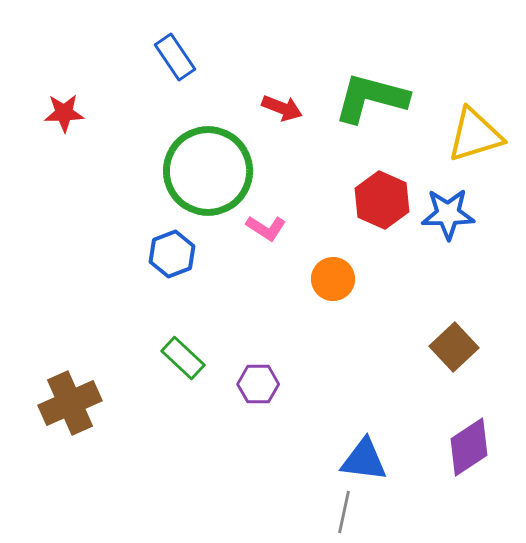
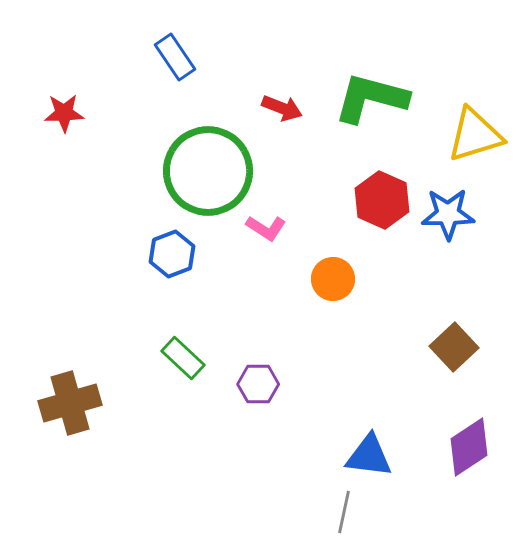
brown cross: rotated 8 degrees clockwise
blue triangle: moved 5 px right, 4 px up
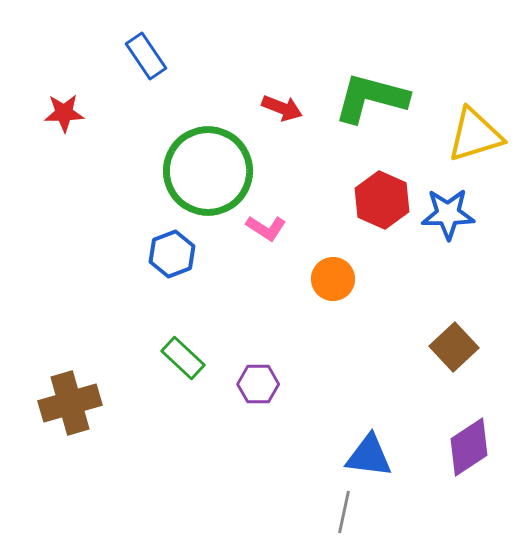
blue rectangle: moved 29 px left, 1 px up
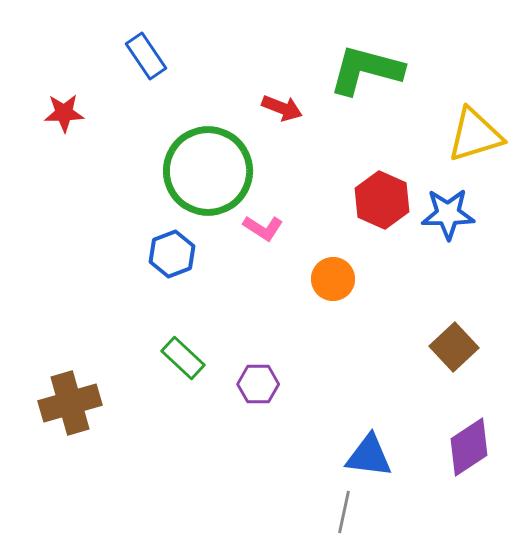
green L-shape: moved 5 px left, 28 px up
pink L-shape: moved 3 px left
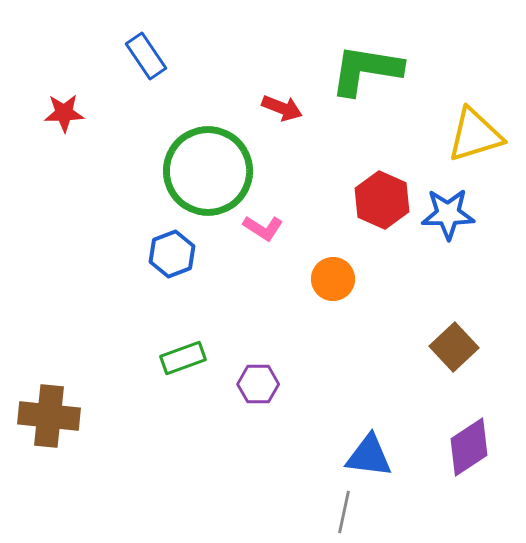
green L-shape: rotated 6 degrees counterclockwise
green rectangle: rotated 63 degrees counterclockwise
brown cross: moved 21 px left, 13 px down; rotated 22 degrees clockwise
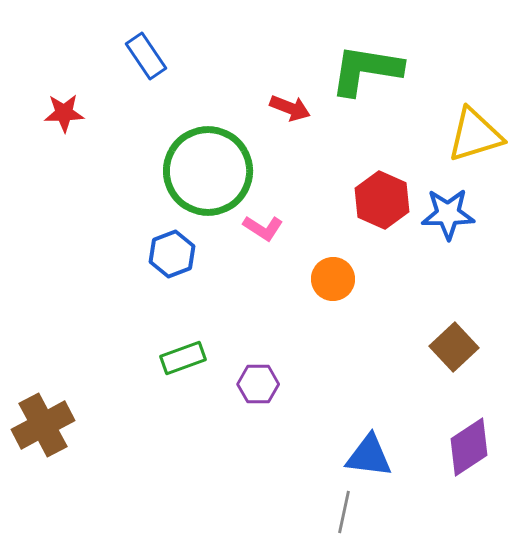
red arrow: moved 8 px right
brown cross: moved 6 px left, 9 px down; rotated 34 degrees counterclockwise
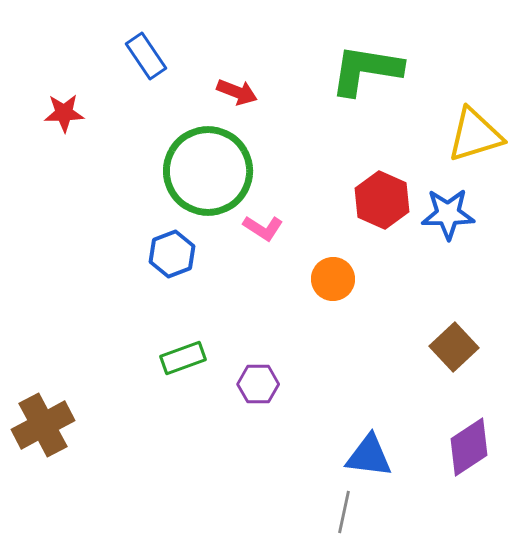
red arrow: moved 53 px left, 16 px up
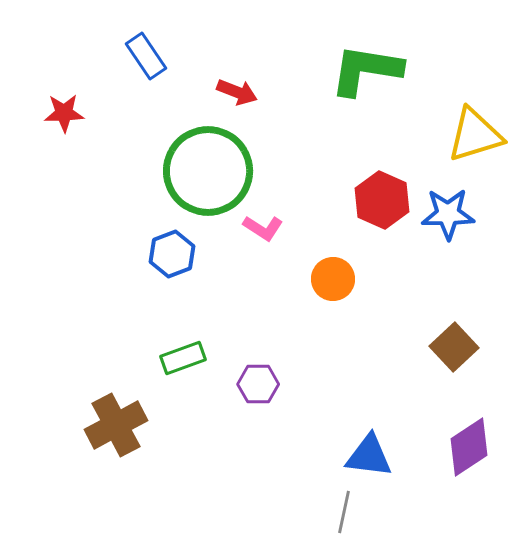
brown cross: moved 73 px right
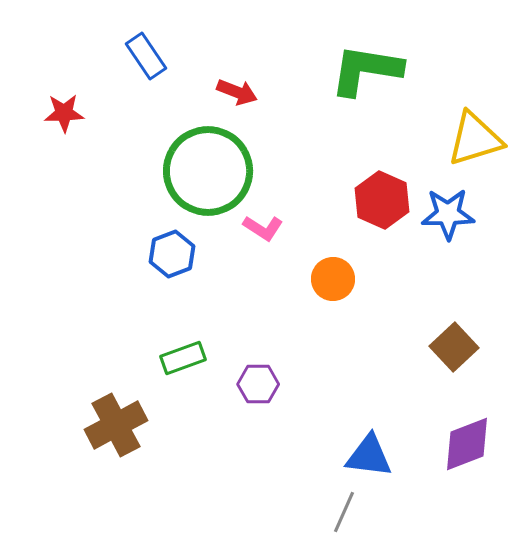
yellow triangle: moved 4 px down
purple diamond: moved 2 px left, 3 px up; rotated 12 degrees clockwise
gray line: rotated 12 degrees clockwise
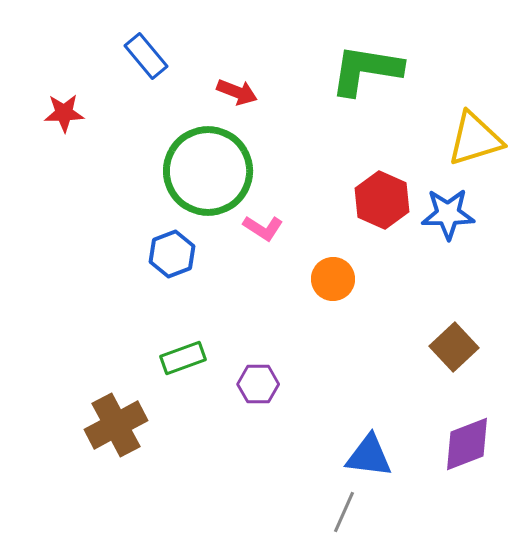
blue rectangle: rotated 6 degrees counterclockwise
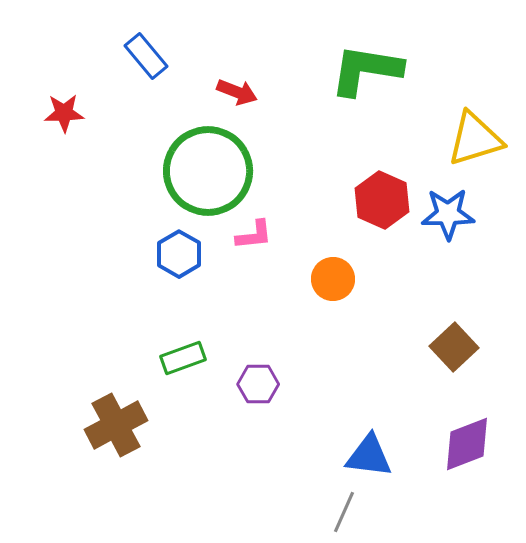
pink L-shape: moved 9 px left, 7 px down; rotated 39 degrees counterclockwise
blue hexagon: moved 7 px right; rotated 9 degrees counterclockwise
